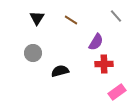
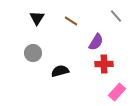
brown line: moved 1 px down
pink rectangle: rotated 12 degrees counterclockwise
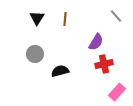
brown line: moved 6 px left, 2 px up; rotated 64 degrees clockwise
gray circle: moved 2 px right, 1 px down
red cross: rotated 12 degrees counterclockwise
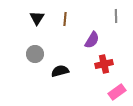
gray line: rotated 40 degrees clockwise
purple semicircle: moved 4 px left, 2 px up
pink rectangle: rotated 12 degrees clockwise
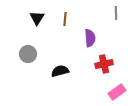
gray line: moved 3 px up
purple semicircle: moved 2 px left, 2 px up; rotated 36 degrees counterclockwise
gray circle: moved 7 px left
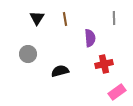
gray line: moved 2 px left, 5 px down
brown line: rotated 16 degrees counterclockwise
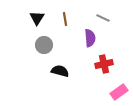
gray line: moved 11 px left; rotated 64 degrees counterclockwise
gray circle: moved 16 px right, 9 px up
black semicircle: rotated 30 degrees clockwise
pink rectangle: moved 2 px right
